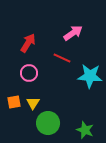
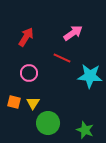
red arrow: moved 2 px left, 6 px up
orange square: rotated 24 degrees clockwise
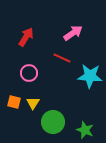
green circle: moved 5 px right, 1 px up
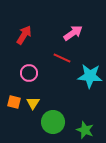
red arrow: moved 2 px left, 2 px up
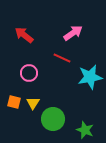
red arrow: rotated 84 degrees counterclockwise
cyan star: moved 1 px down; rotated 15 degrees counterclockwise
green circle: moved 3 px up
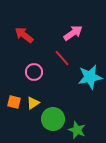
red line: rotated 24 degrees clockwise
pink circle: moved 5 px right, 1 px up
yellow triangle: rotated 24 degrees clockwise
green star: moved 8 px left
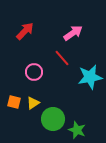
red arrow: moved 1 px right, 4 px up; rotated 96 degrees clockwise
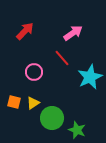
cyan star: rotated 15 degrees counterclockwise
green circle: moved 1 px left, 1 px up
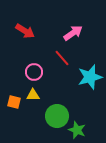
red arrow: rotated 78 degrees clockwise
cyan star: rotated 10 degrees clockwise
yellow triangle: moved 8 px up; rotated 32 degrees clockwise
green circle: moved 5 px right, 2 px up
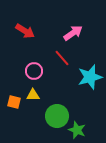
pink circle: moved 1 px up
